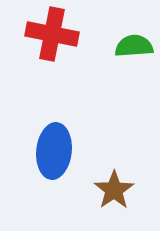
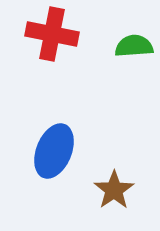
blue ellipse: rotated 16 degrees clockwise
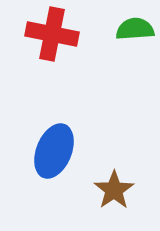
green semicircle: moved 1 px right, 17 px up
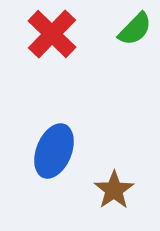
green semicircle: rotated 138 degrees clockwise
red cross: rotated 33 degrees clockwise
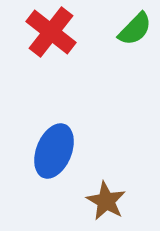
red cross: moved 1 px left, 2 px up; rotated 6 degrees counterclockwise
brown star: moved 8 px left, 11 px down; rotated 9 degrees counterclockwise
